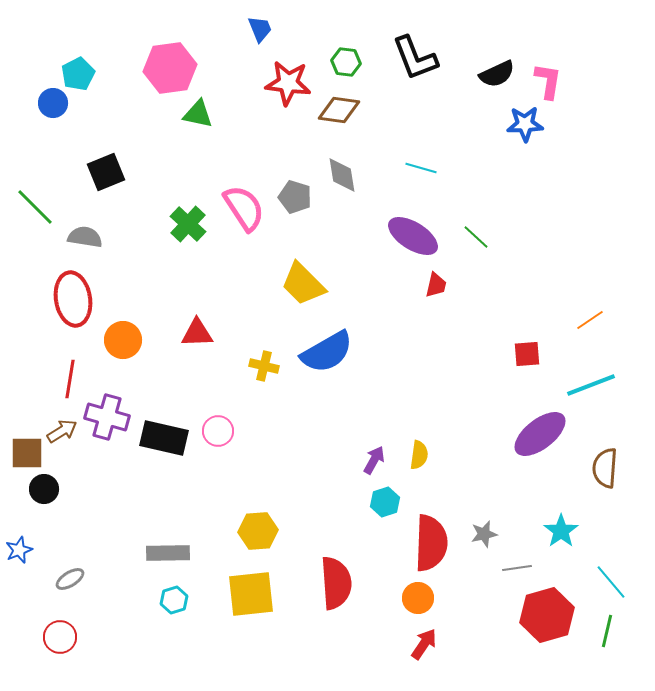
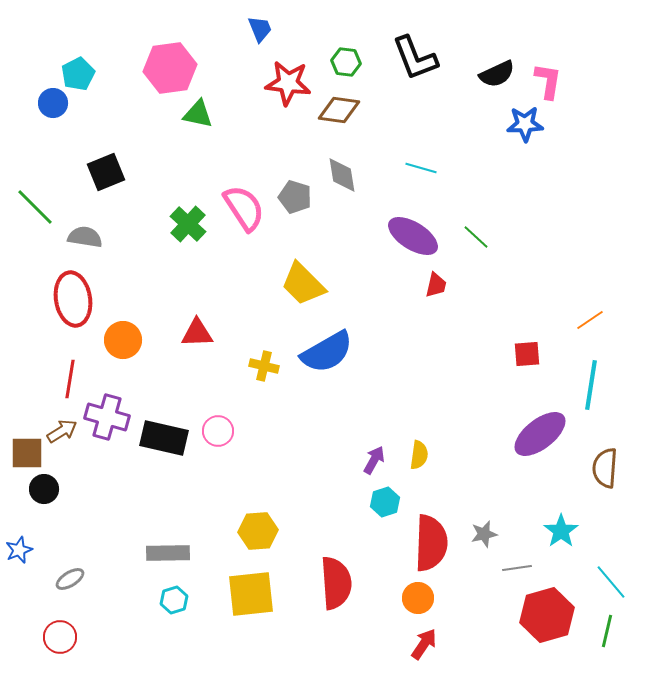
cyan line at (591, 385): rotated 60 degrees counterclockwise
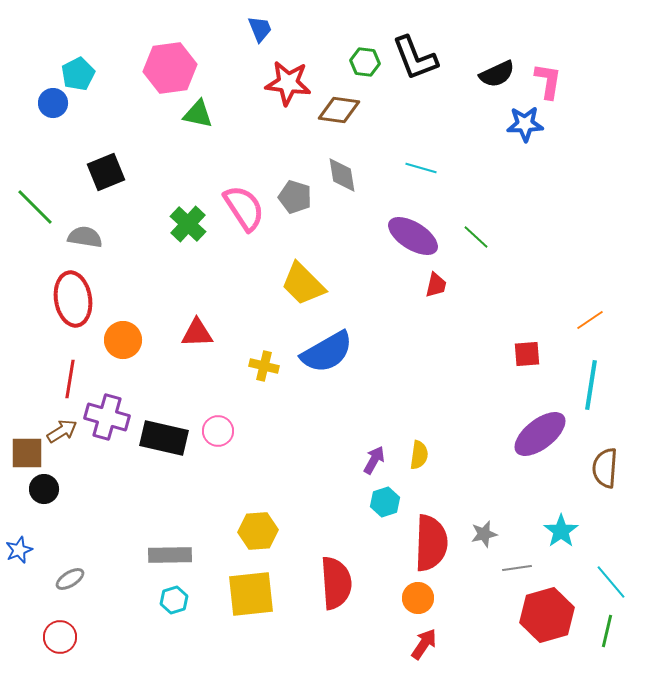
green hexagon at (346, 62): moved 19 px right
gray rectangle at (168, 553): moved 2 px right, 2 px down
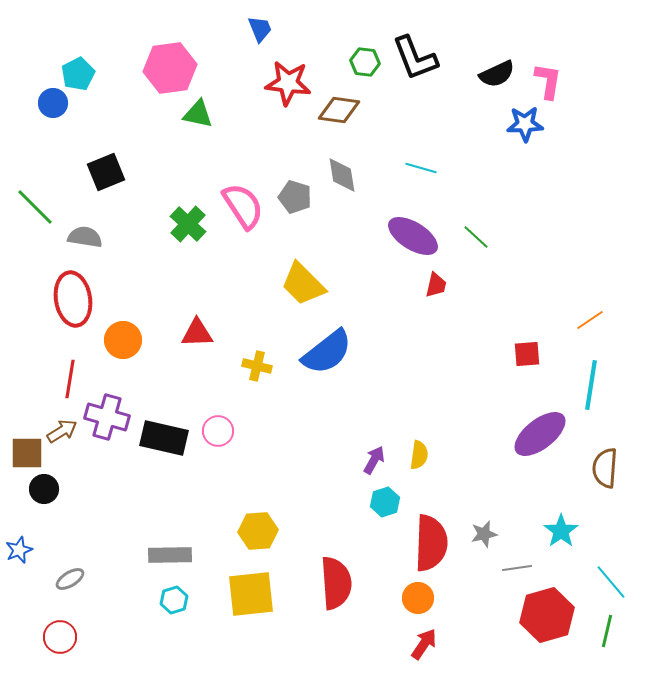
pink semicircle at (244, 208): moved 1 px left, 2 px up
blue semicircle at (327, 352): rotated 8 degrees counterclockwise
yellow cross at (264, 366): moved 7 px left
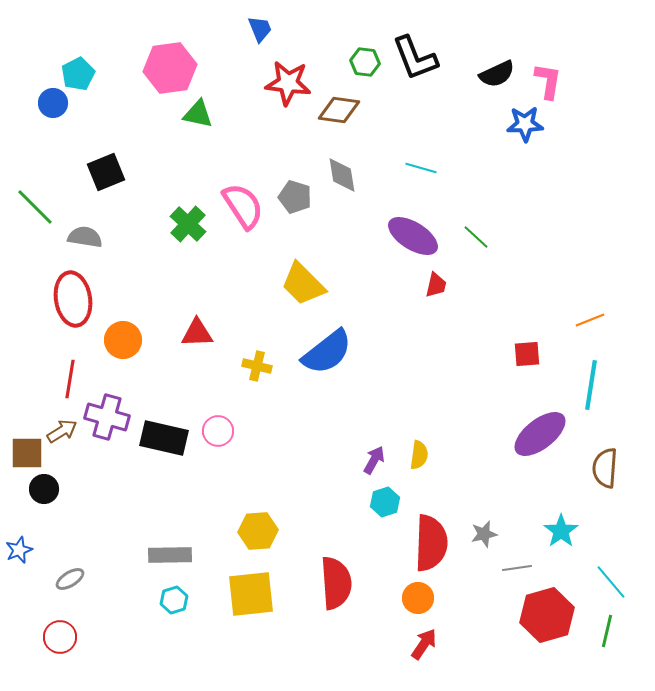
orange line at (590, 320): rotated 12 degrees clockwise
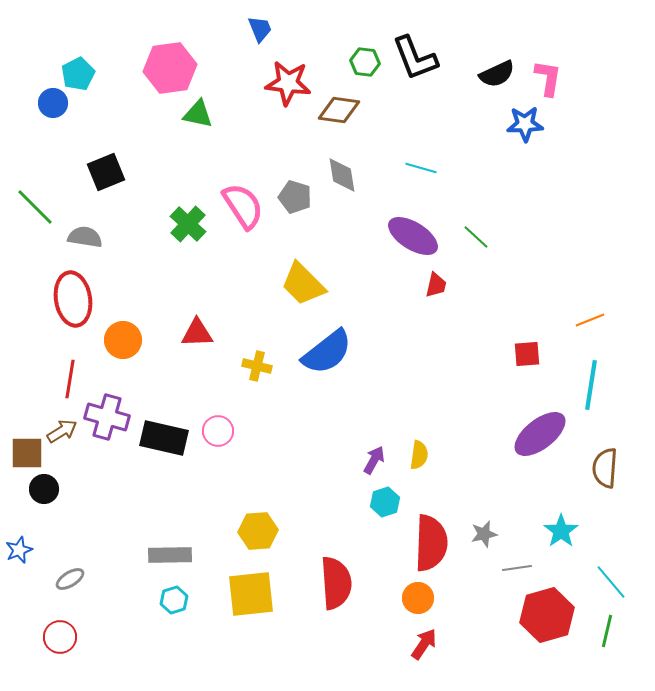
pink L-shape at (548, 81): moved 3 px up
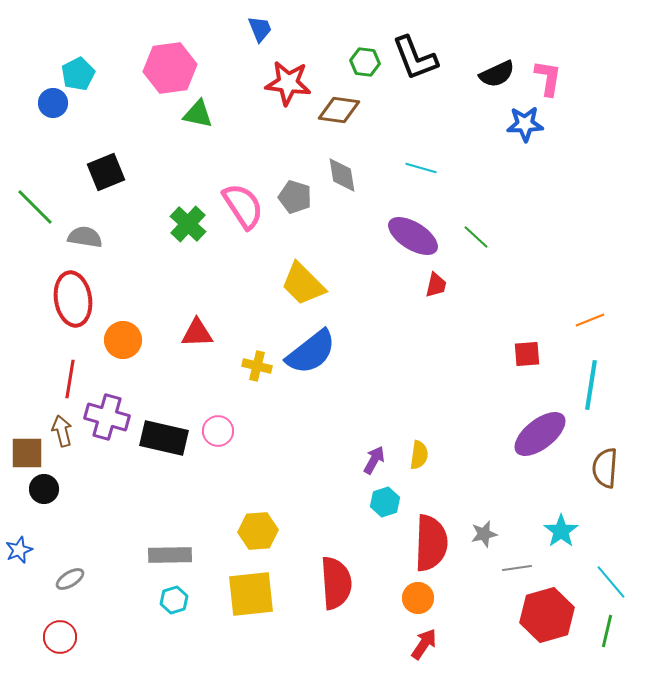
blue semicircle at (327, 352): moved 16 px left
brown arrow at (62, 431): rotated 72 degrees counterclockwise
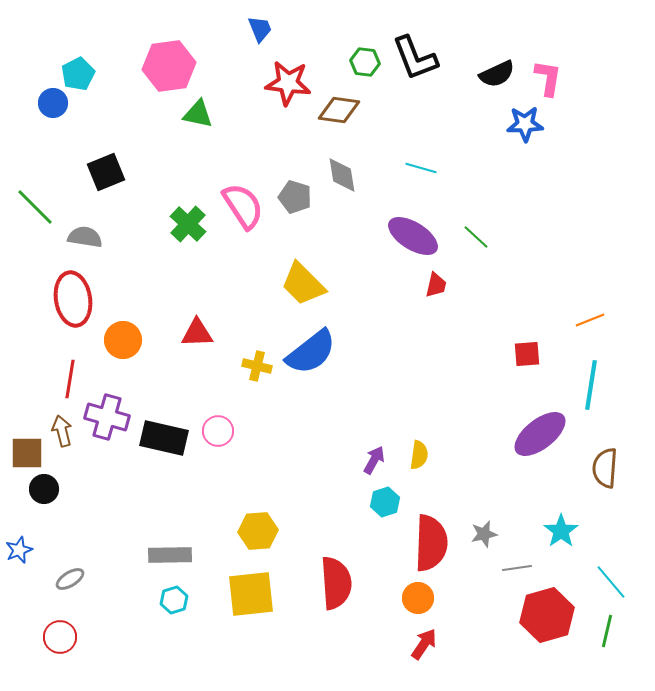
pink hexagon at (170, 68): moved 1 px left, 2 px up
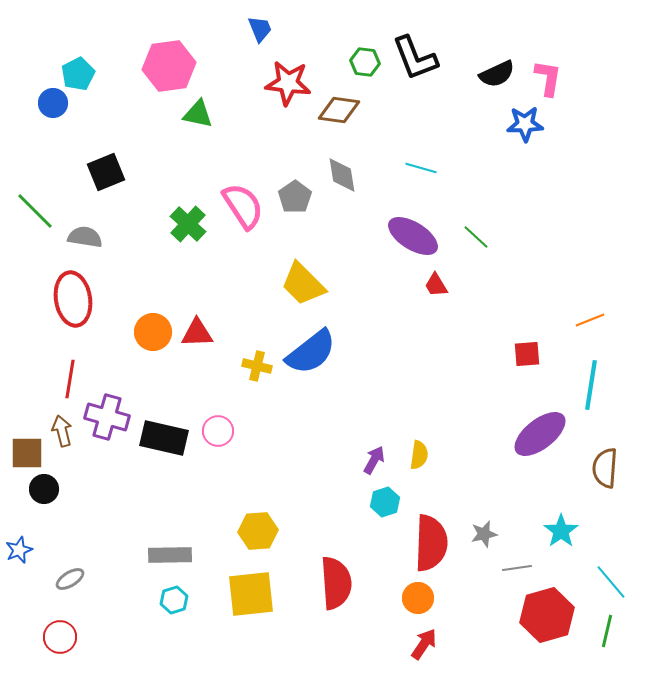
gray pentagon at (295, 197): rotated 20 degrees clockwise
green line at (35, 207): moved 4 px down
red trapezoid at (436, 285): rotated 136 degrees clockwise
orange circle at (123, 340): moved 30 px right, 8 px up
